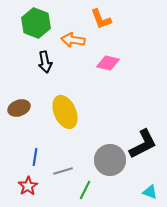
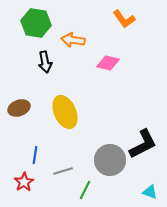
orange L-shape: moved 23 px right; rotated 15 degrees counterclockwise
green hexagon: rotated 12 degrees counterclockwise
blue line: moved 2 px up
red star: moved 4 px left, 4 px up
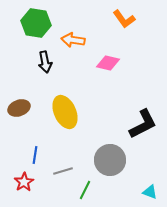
black L-shape: moved 20 px up
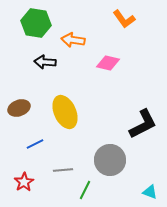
black arrow: rotated 105 degrees clockwise
blue line: moved 11 px up; rotated 54 degrees clockwise
gray line: moved 1 px up; rotated 12 degrees clockwise
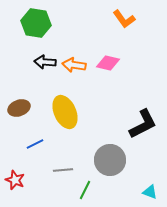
orange arrow: moved 1 px right, 25 px down
red star: moved 9 px left, 2 px up; rotated 18 degrees counterclockwise
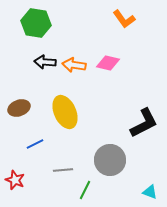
black L-shape: moved 1 px right, 1 px up
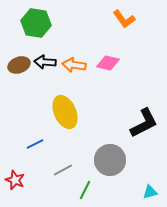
brown ellipse: moved 43 px up
gray line: rotated 24 degrees counterclockwise
cyan triangle: rotated 35 degrees counterclockwise
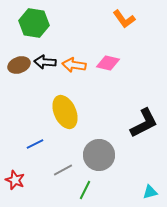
green hexagon: moved 2 px left
gray circle: moved 11 px left, 5 px up
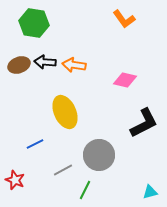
pink diamond: moved 17 px right, 17 px down
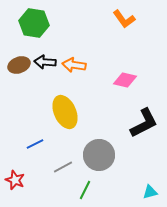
gray line: moved 3 px up
